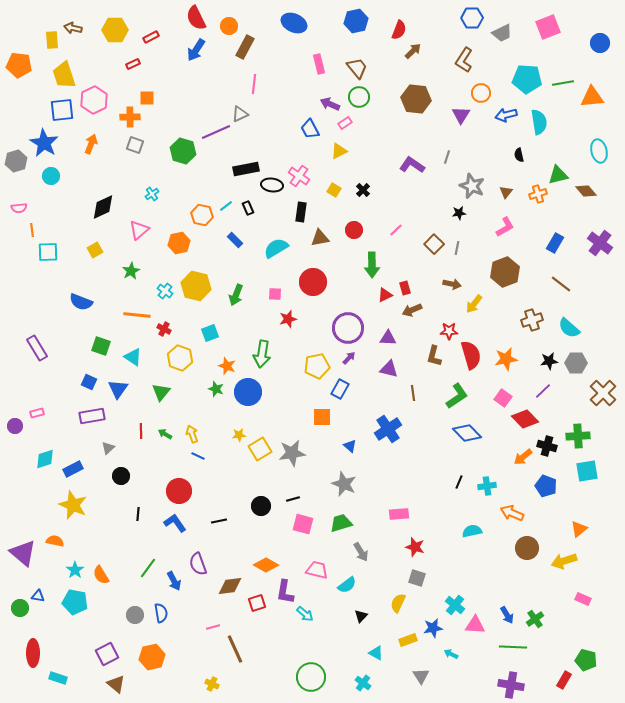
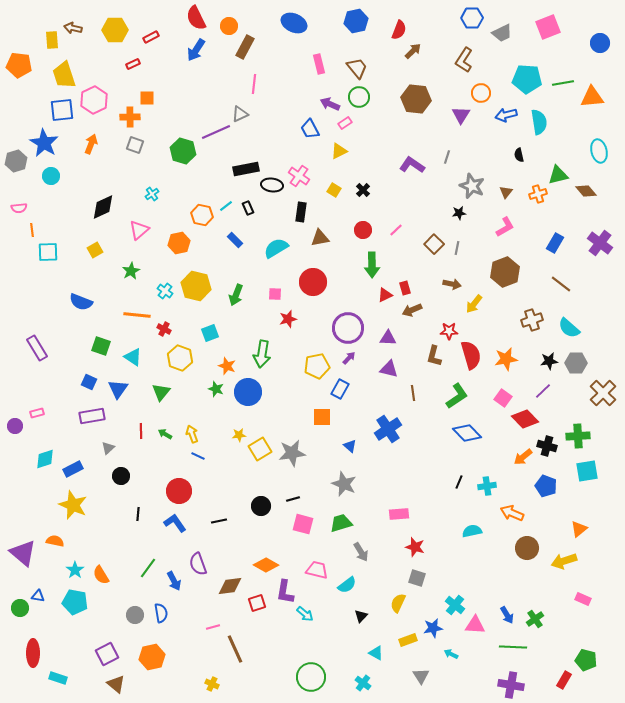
red circle at (354, 230): moved 9 px right
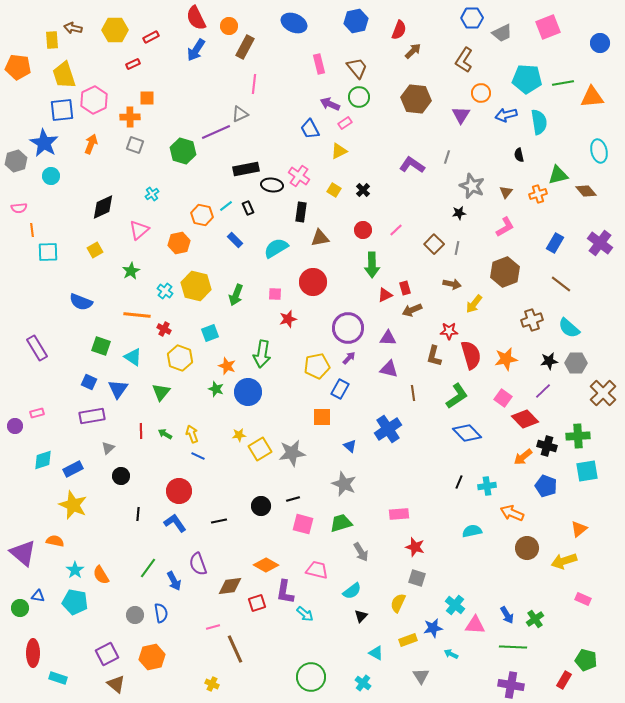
orange pentagon at (19, 65): moved 1 px left, 2 px down
cyan diamond at (45, 459): moved 2 px left, 1 px down
cyan semicircle at (347, 585): moved 5 px right, 6 px down
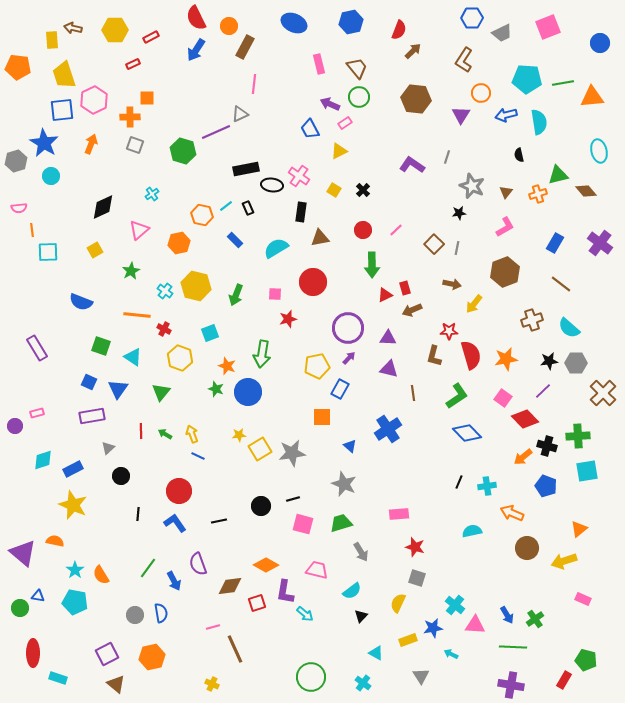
blue hexagon at (356, 21): moved 5 px left, 1 px down
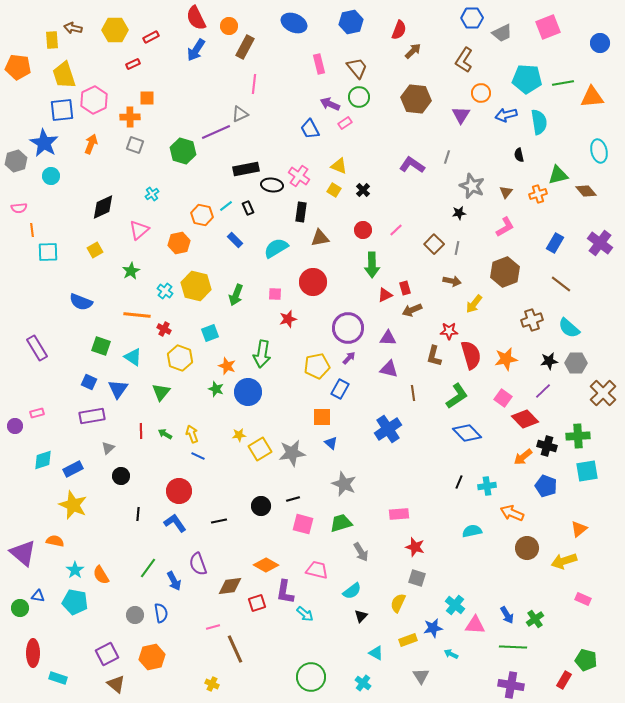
yellow triangle at (339, 151): moved 15 px down; rotated 48 degrees clockwise
brown arrow at (452, 284): moved 3 px up
blue triangle at (350, 446): moved 19 px left, 3 px up
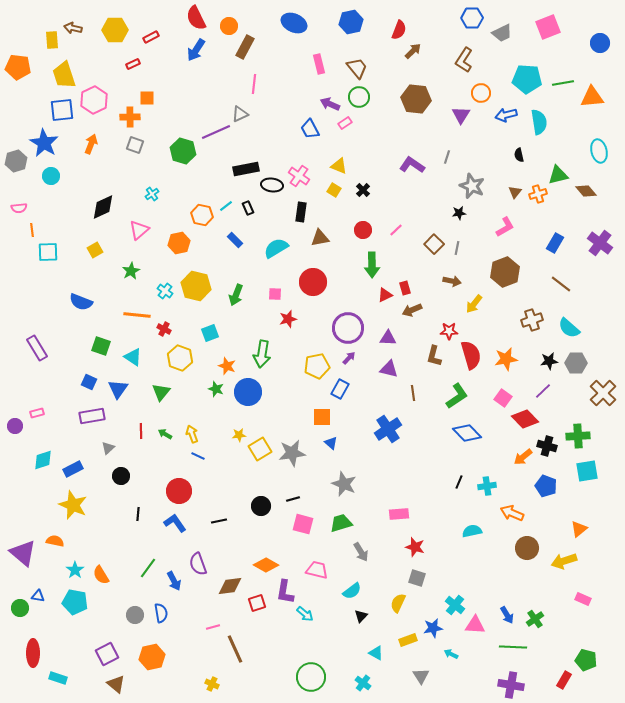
brown triangle at (506, 192): moved 9 px right
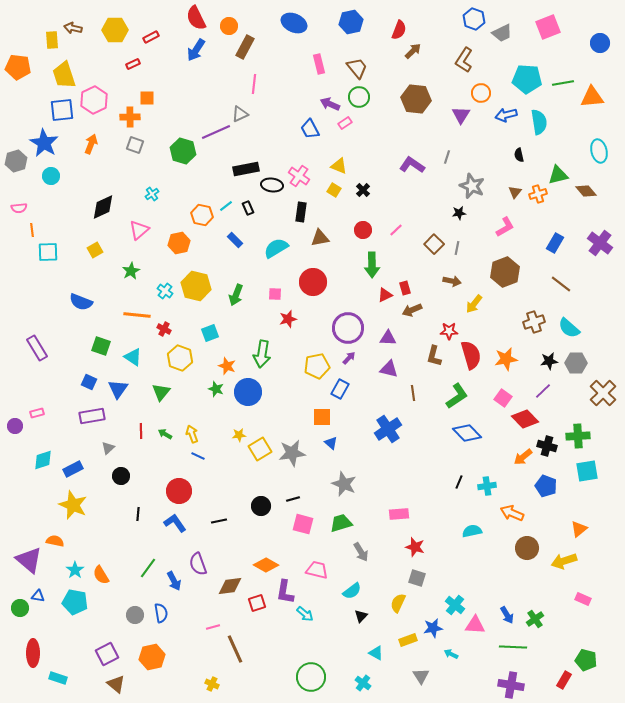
blue hexagon at (472, 18): moved 2 px right, 1 px down; rotated 20 degrees clockwise
brown cross at (532, 320): moved 2 px right, 2 px down
purple triangle at (23, 553): moved 6 px right, 7 px down
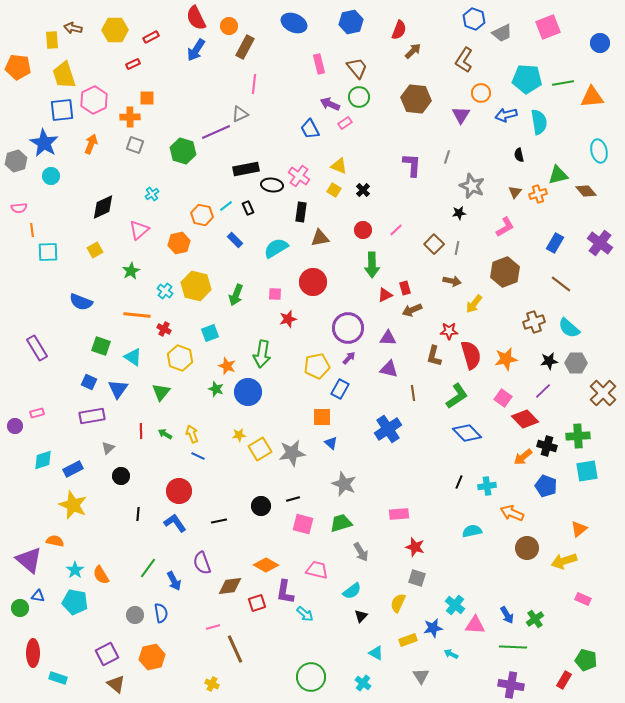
purple L-shape at (412, 165): rotated 60 degrees clockwise
purple semicircle at (198, 564): moved 4 px right, 1 px up
